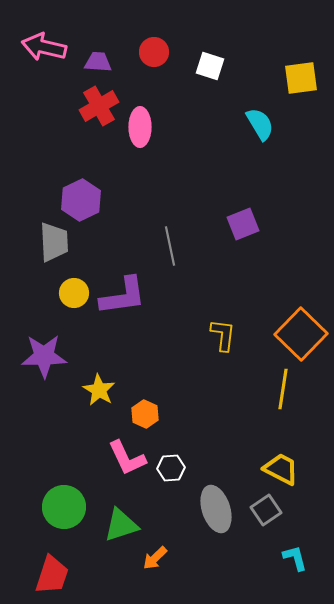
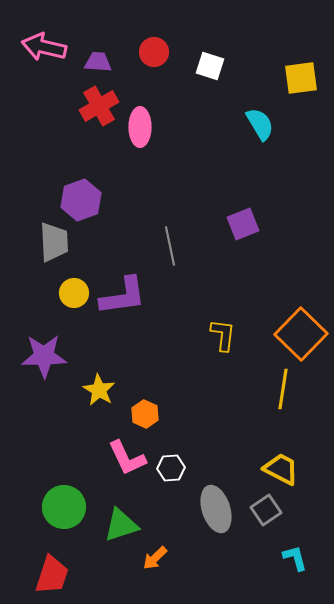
purple hexagon: rotated 6 degrees clockwise
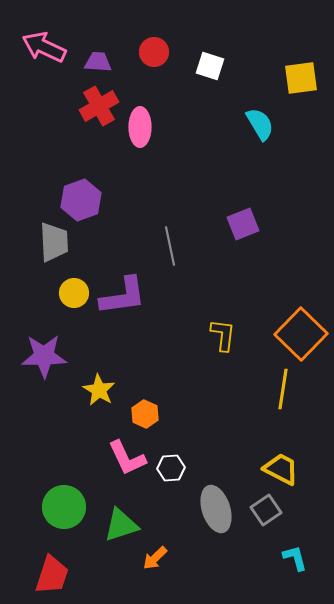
pink arrow: rotated 12 degrees clockwise
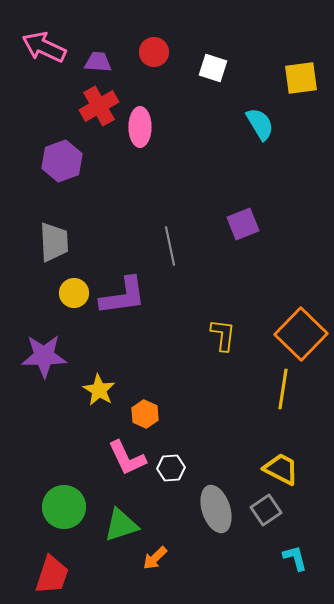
white square: moved 3 px right, 2 px down
purple hexagon: moved 19 px left, 39 px up
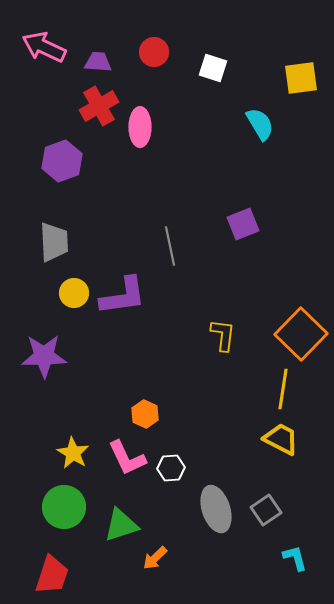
yellow star: moved 26 px left, 63 px down
yellow trapezoid: moved 30 px up
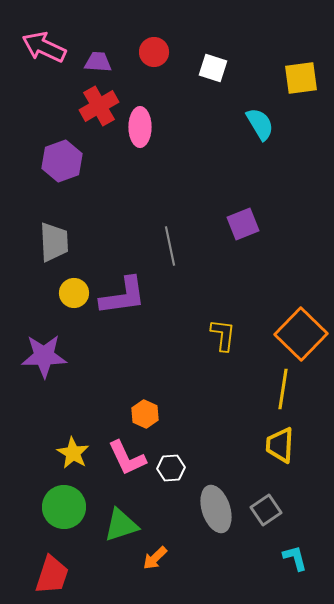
yellow trapezoid: moved 1 px left, 6 px down; rotated 114 degrees counterclockwise
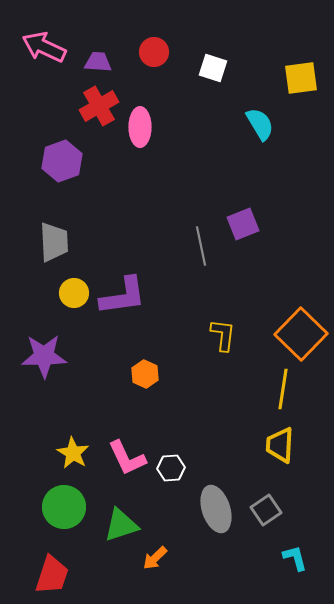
gray line: moved 31 px right
orange hexagon: moved 40 px up
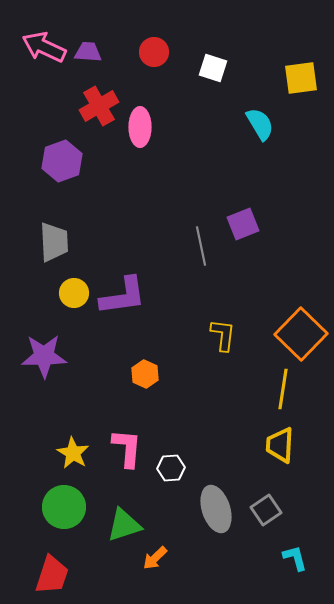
purple trapezoid: moved 10 px left, 10 px up
pink L-shape: moved 10 px up; rotated 150 degrees counterclockwise
green triangle: moved 3 px right
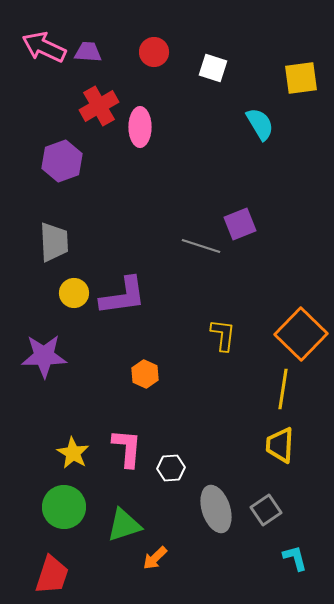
purple square: moved 3 px left
gray line: rotated 60 degrees counterclockwise
